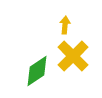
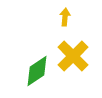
yellow arrow: moved 8 px up
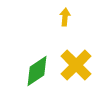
yellow cross: moved 3 px right, 9 px down
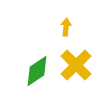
yellow arrow: moved 1 px right, 10 px down
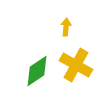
yellow cross: rotated 16 degrees counterclockwise
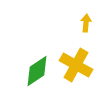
yellow arrow: moved 20 px right, 4 px up
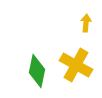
green diamond: rotated 44 degrees counterclockwise
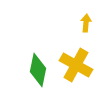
green diamond: moved 1 px right, 1 px up
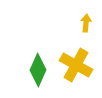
green diamond: rotated 12 degrees clockwise
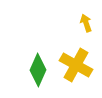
yellow arrow: rotated 24 degrees counterclockwise
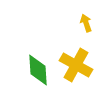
green diamond: rotated 28 degrees counterclockwise
